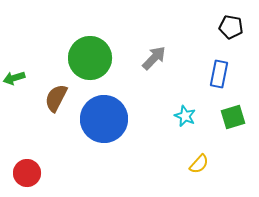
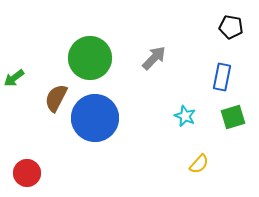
blue rectangle: moved 3 px right, 3 px down
green arrow: rotated 20 degrees counterclockwise
blue circle: moved 9 px left, 1 px up
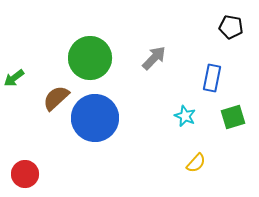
blue rectangle: moved 10 px left, 1 px down
brown semicircle: rotated 20 degrees clockwise
yellow semicircle: moved 3 px left, 1 px up
red circle: moved 2 px left, 1 px down
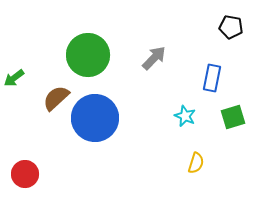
green circle: moved 2 px left, 3 px up
yellow semicircle: rotated 25 degrees counterclockwise
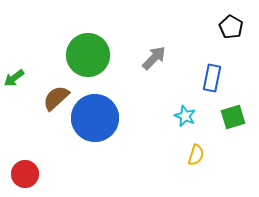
black pentagon: rotated 20 degrees clockwise
yellow semicircle: moved 8 px up
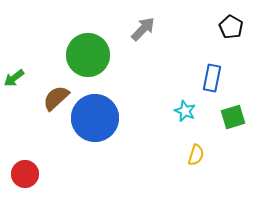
gray arrow: moved 11 px left, 29 px up
cyan star: moved 5 px up
